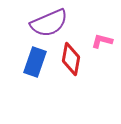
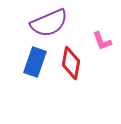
pink L-shape: rotated 125 degrees counterclockwise
red diamond: moved 4 px down
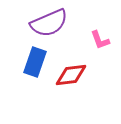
pink L-shape: moved 2 px left, 1 px up
red diamond: moved 12 px down; rotated 72 degrees clockwise
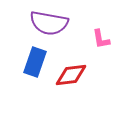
purple semicircle: rotated 33 degrees clockwise
pink L-shape: moved 1 px right, 1 px up; rotated 10 degrees clockwise
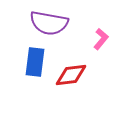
pink L-shape: rotated 130 degrees counterclockwise
blue rectangle: rotated 12 degrees counterclockwise
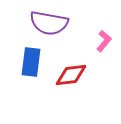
pink L-shape: moved 3 px right, 2 px down
blue rectangle: moved 4 px left
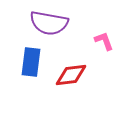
pink L-shape: rotated 60 degrees counterclockwise
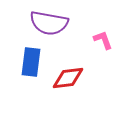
pink L-shape: moved 1 px left, 1 px up
red diamond: moved 3 px left, 3 px down
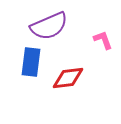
purple semicircle: moved 3 px down; rotated 33 degrees counterclockwise
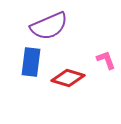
pink L-shape: moved 3 px right, 20 px down
red diamond: rotated 24 degrees clockwise
